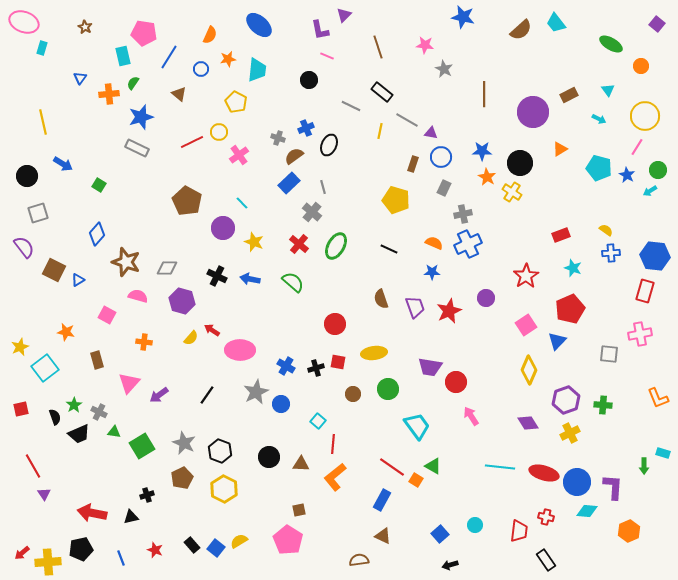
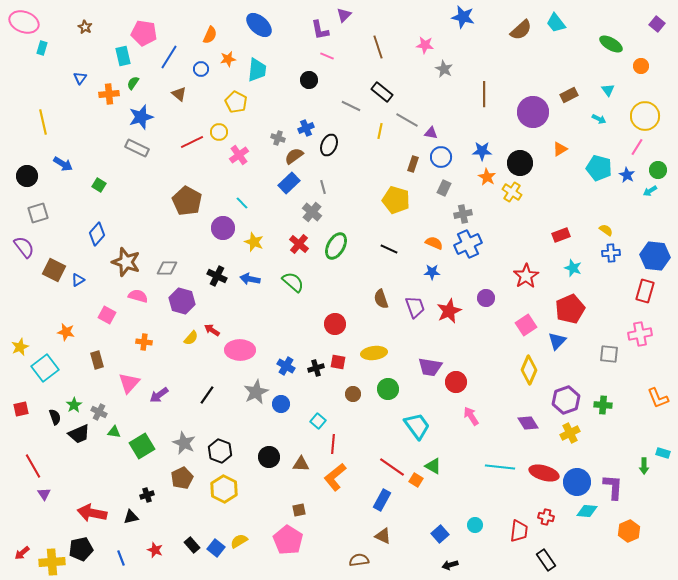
yellow cross at (48, 562): moved 4 px right
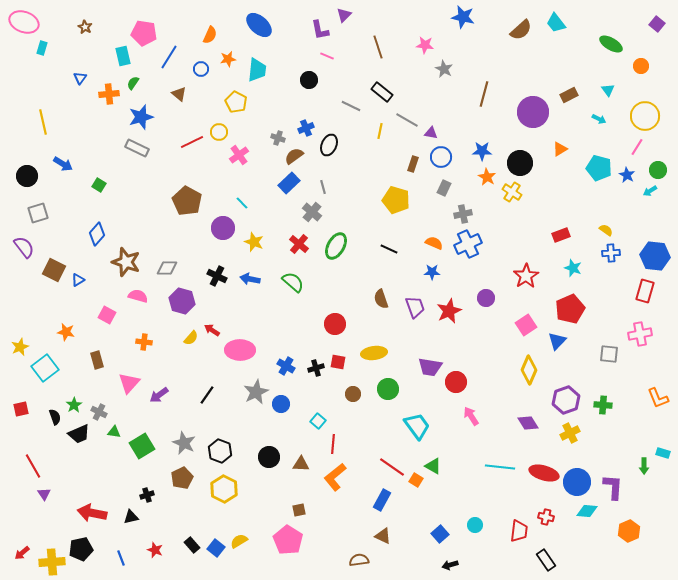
brown line at (484, 94): rotated 15 degrees clockwise
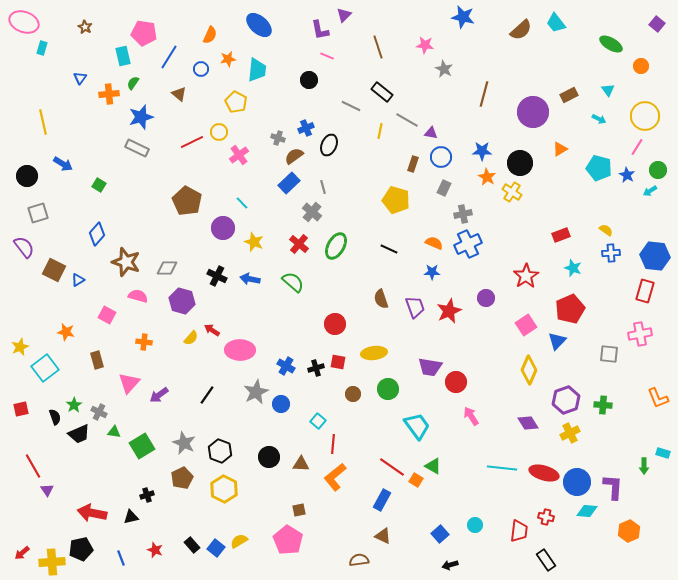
cyan line at (500, 467): moved 2 px right, 1 px down
purple triangle at (44, 494): moved 3 px right, 4 px up
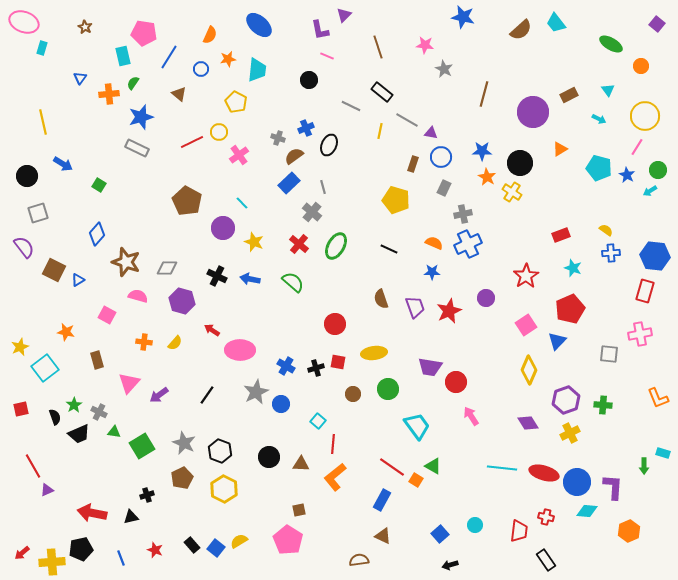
yellow semicircle at (191, 338): moved 16 px left, 5 px down
purple triangle at (47, 490): rotated 40 degrees clockwise
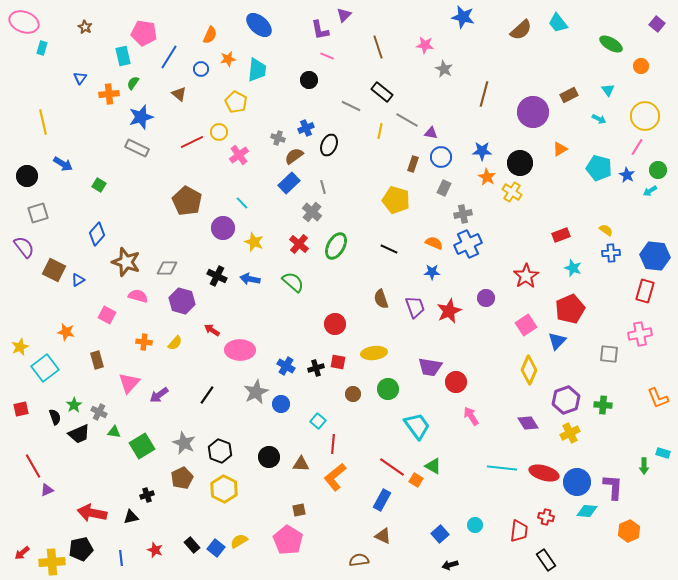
cyan trapezoid at (556, 23): moved 2 px right
blue line at (121, 558): rotated 14 degrees clockwise
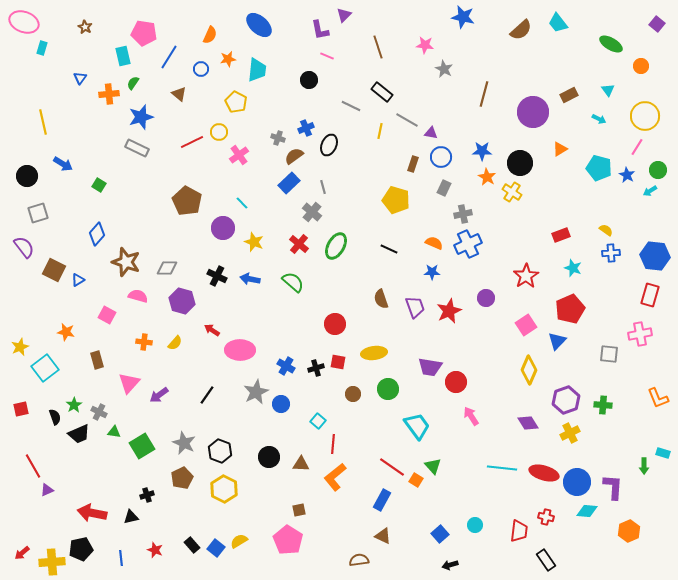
red rectangle at (645, 291): moved 5 px right, 4 px down
green triangle at (433, 466): rotated 18 degrees clockwise
